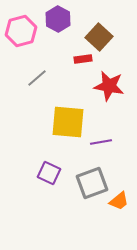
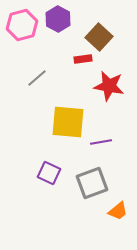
pink hexagon: moved 1 px right, 6 px up
orange trapezoid: moved 1 px left, 10 px down
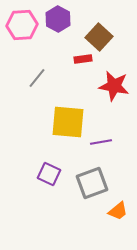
pink hexagon: rotated 12 degrees clockwise
gray line: rotated 10 degrees counterclockwise
red star: moved 5 px right
purple square: moved 1 px down
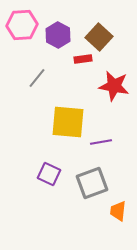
purple hexagon: moved 16 px down
orange trapezoid: rotated 135 degrees clockwise
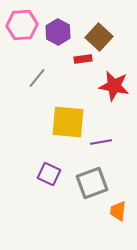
purple hexagon: moved 3 px up
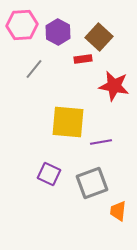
gray line: moved 3 px left, 9 px up
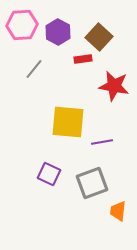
purple line: moved 1 px right
